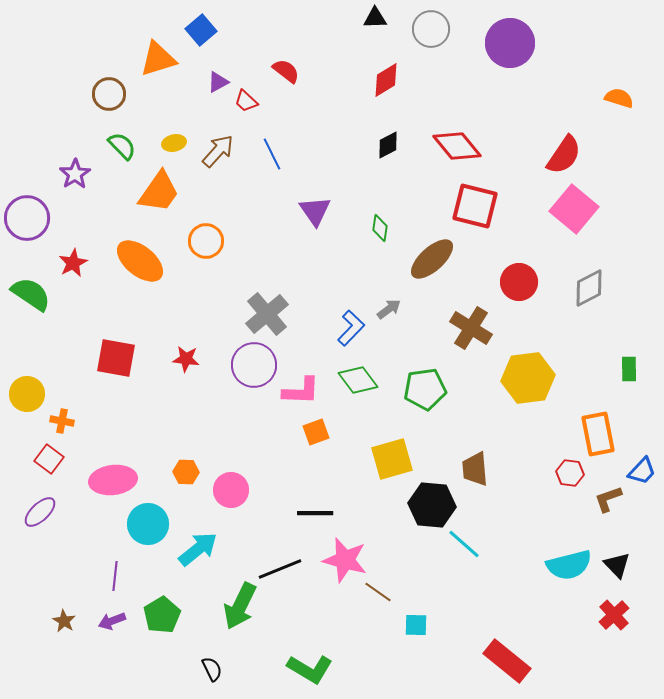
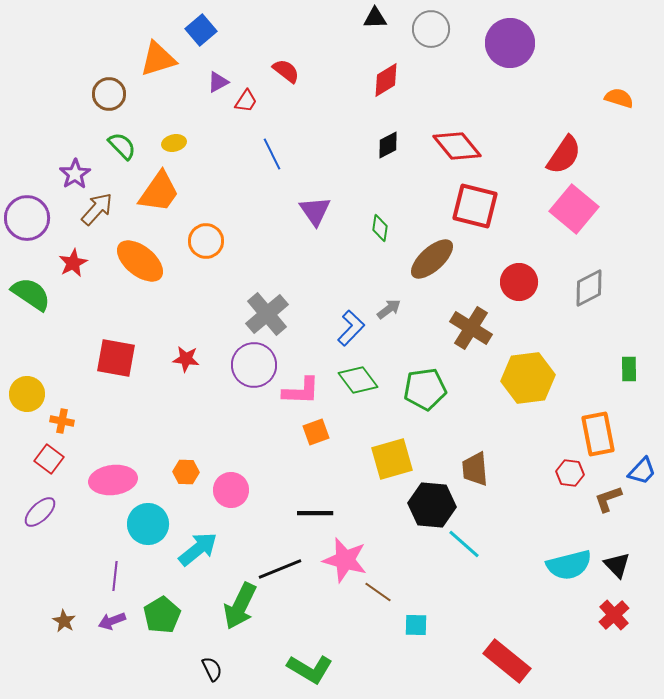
red trapezoid at (246, 101): rotated 100 degrees counterclockwise
brown arrow at (218, 151): moved 121 px left, 58 px down
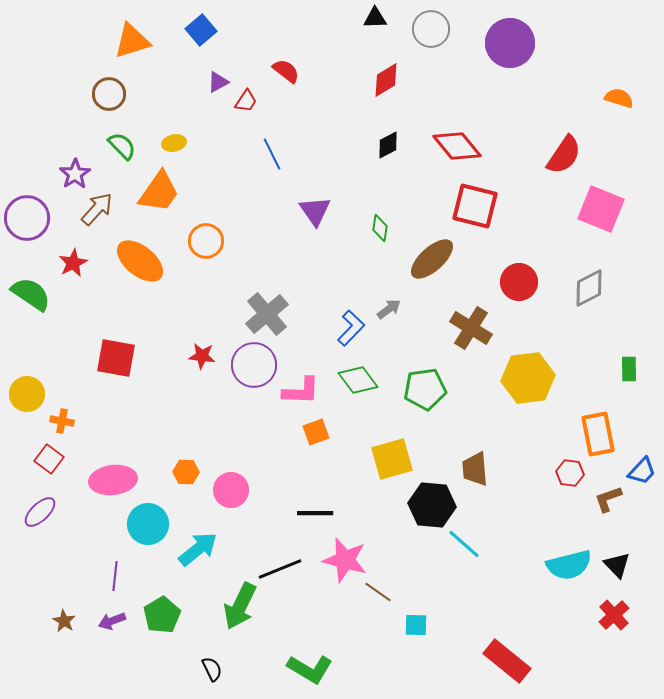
orange triangle at (158, 59): moved 26 px left, 18 px up
pink square at (574, 209): moved 27 px right; rotated 18 degrees counterclockwise
red star at (186, 359): moved 16 px right, 3 px up
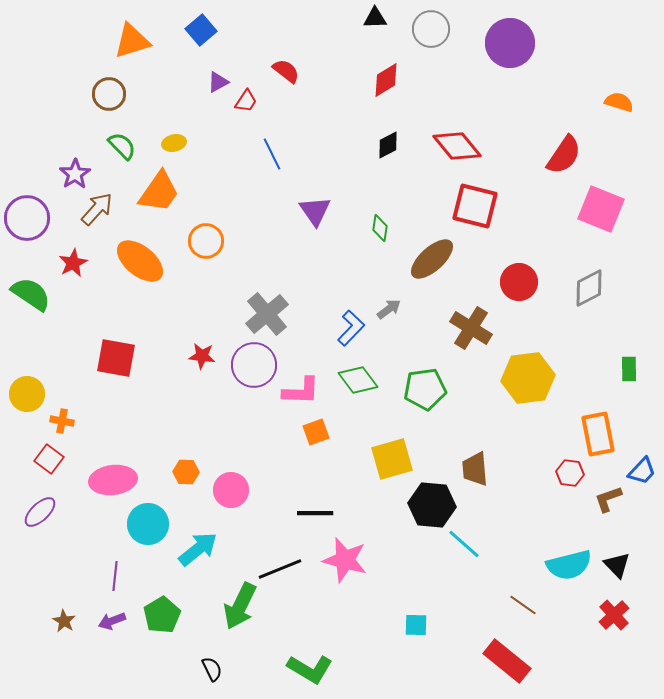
orange semicircle at (619, 98): moved 4 px down
brown line at (378, 592): moved 145 px right, 13 px down
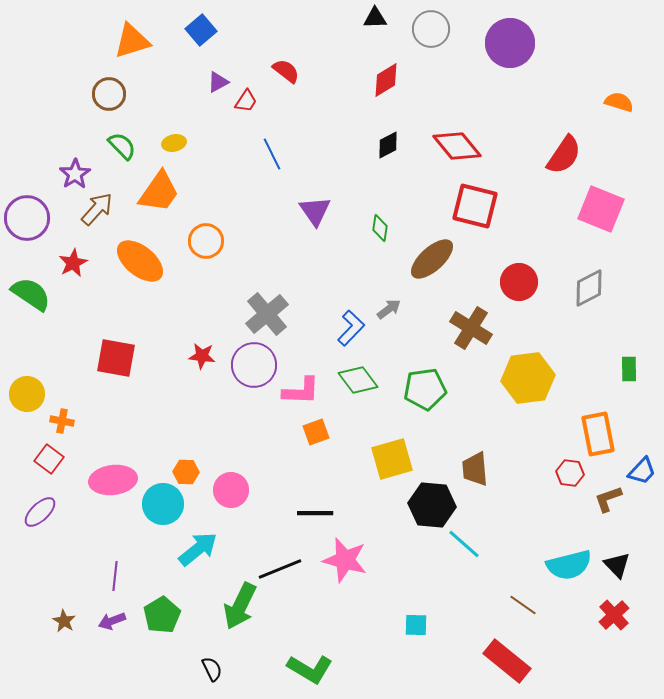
cyan circle at (148, 524): moved 15 px right, 20 px up
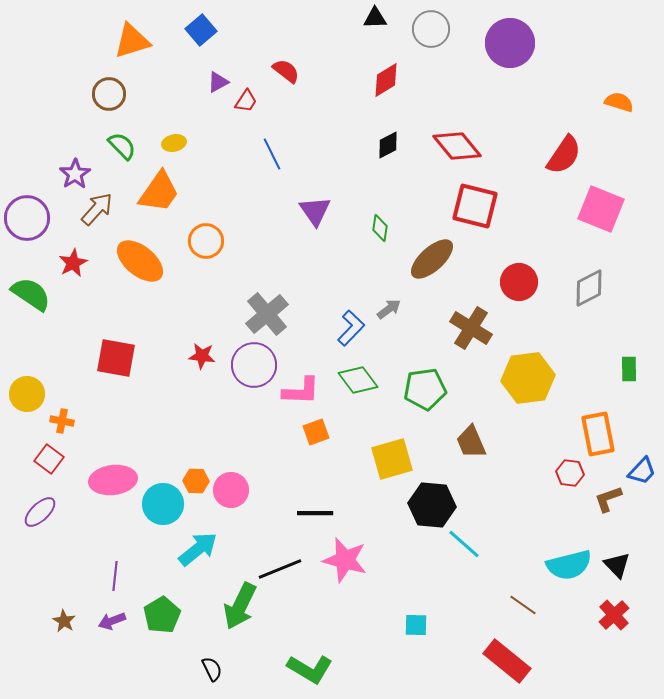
brown trapezoid at (475, 469): moved 4 px left, 27 px up; rotated 18 degrees counterclockwise
orange hexagon at (186, 472): moved 10 px right, 9 px down
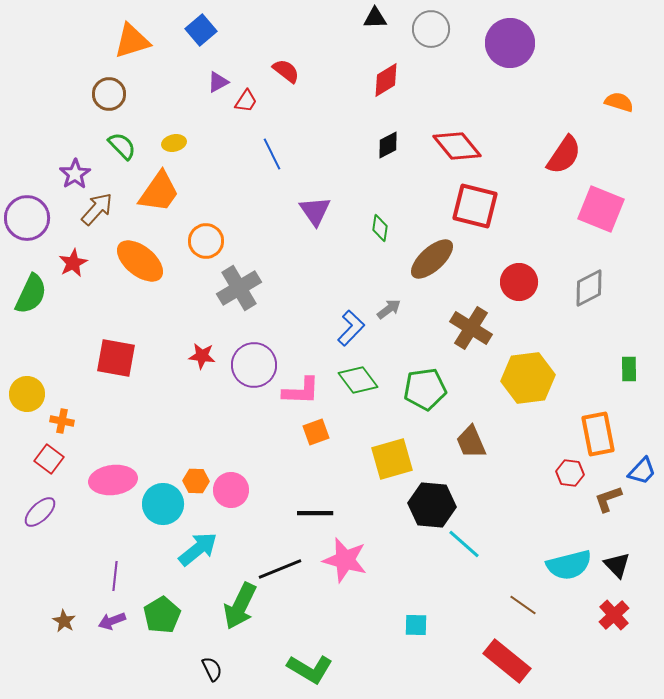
green semicircle at (31, 294): rotated 81 degrees clockwise
gray cross at (267, 314): moved 28 px left, 26 px up; rotated 9 degrees clockwise
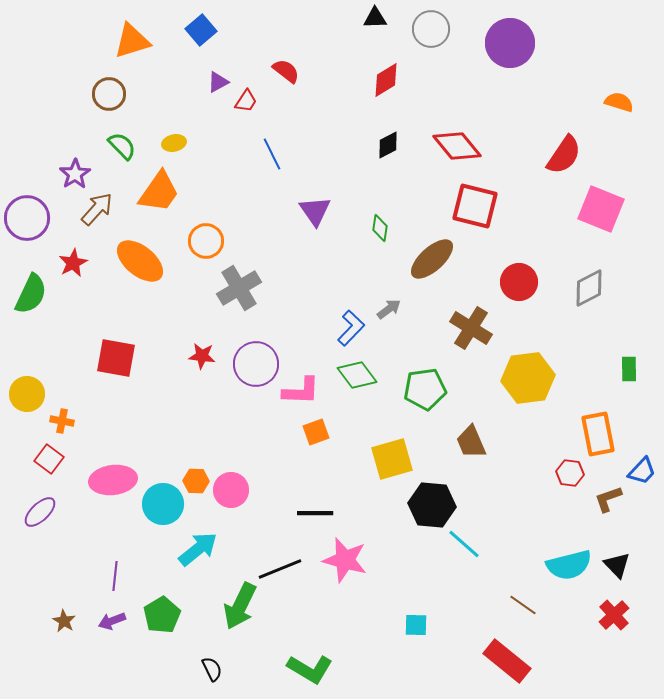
purple circle at (254, 365): moved 2 px right, 1 px up
green diamond at (358, 380): moved 1 px left, 5 px up
